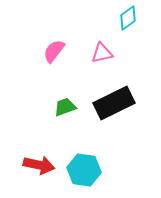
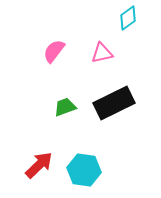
red arrow: rotated 56 degrees counterclockwise
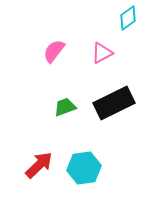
pink triangle: rotated 15 degrees counterclockwise
cyan hexagon: moved 2 px up; rotated 16 degrees counterclockwise
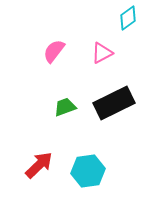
cyan hexagon: moved 4 px right, 3 px down
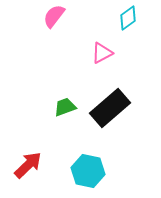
pink semicircle: moved 35 px up
black rectangle: moved 4 px left, 5 px down; rotated 15 degrees counterclockwise
red arrow: moved 11 px left
cyan hexagon: rotated 20 degrees clockwise
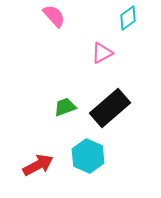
pink semicircle: rotated 100 degrees clockwise
red arrow: moved 10 px right; rotated 16 degrees clockwise
cyan hexagon: moved 15 px up; rotated 12 degrees clockwise
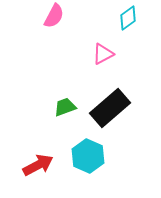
pink semicircle: rotated 70 degrees clockwise
pink triangle: moved 1 px right, 1 px down
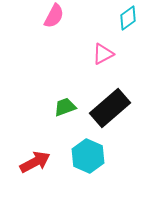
red arrow: moved 3 px left, 3 px up
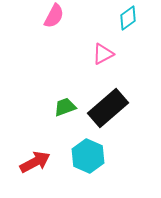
black rectangle: moved 2 px left
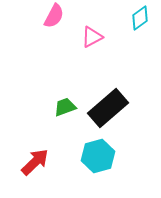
cyan diamond: moved 12 px right
pink triangle: moved 11 px left, 17 px up
cyan hexagon: moved 10 px right; rotated 20 degrees clockwise
red arrow: rotated 16 degrees counterclockwise
